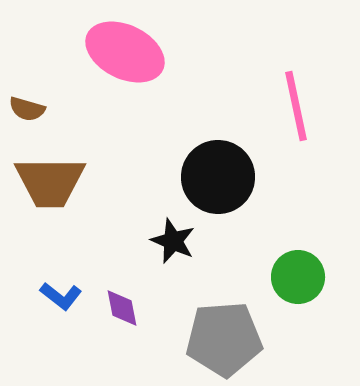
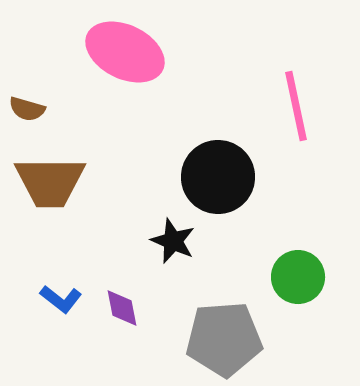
blue L-shape: moved 3 px down
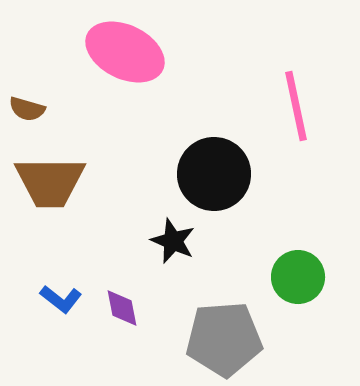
black circle: moved 4 px left, 3 px up
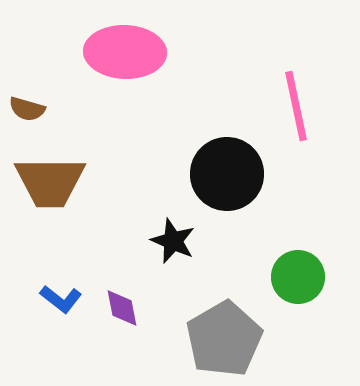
pink ellipse: rotated 24 degrees counterclockwise
black circle: moved 13 px right
gray pentagon: rotated 26 degrees counterclockwise
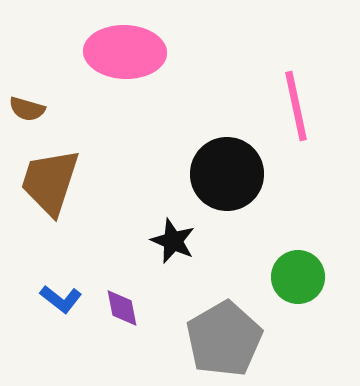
brown trapezoid: rotated 108 degrees clockwise
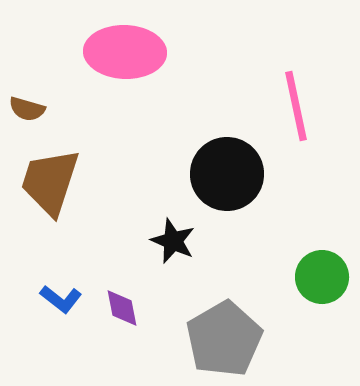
green circle: moved 24 px right
